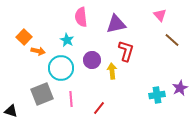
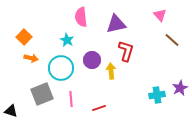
orange arrow: moved 7 px left, 7 px down
yellow arrow: moved 1 px left
red line: rotated 32 degrees clockwise
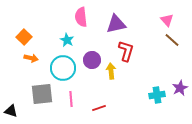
pink triangle: moved 7 px right, 5 px down
cyan circle: moved 2 px right
gray square: rotated 15 degrees clockwise
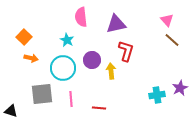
red line: rotated 24 degrees clockwise
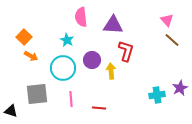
purple triangle: moved 3 px left, 1 px down; rotated 15 degrees clockwise
orange arrow: moved 2 px up; rotated 16 degrees clockwise
gray square: moved 5 px left
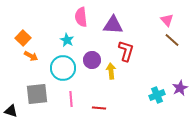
orange square: moved 1 px left, 1 px down
cyan cross: rotated 14 degrees counterclockwise
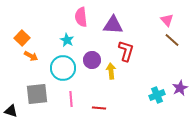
orange square: moved 1 px left
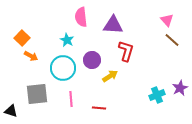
yellow arrow: moved 1 px left, 5 px down; rotated 63 degrees clockwise
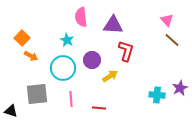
cyan cross: rotated 28 degrees clockwise
